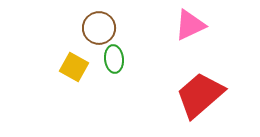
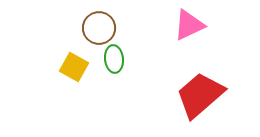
pink triangle: moved 1 px left
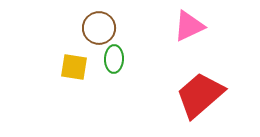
pink triangle: moved 1 px down
green ellipse: rotated 8 degrees clockwise
yellow square: rotated 20 degrees counterclockwise
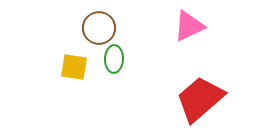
red trapezoid: moved 4 px down
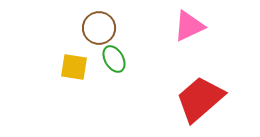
green ellipse: rotated 32 degrees counterclockwise
